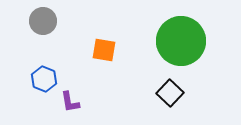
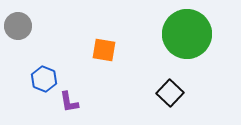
gray circle: moved 25 px left, 5 px down
green circle: moved 6 px right, 7 px up
purple L-shape: moved 1 px left
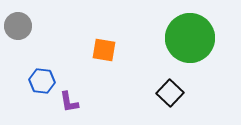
green circle: moved 3 px right, 4 px down
blue hexagon: moved 2 px left, 2 px down; rotated 15 degrees counterclockwise
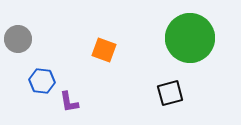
gray circle: moved 13 px down
orange square: rotated 10 degrees clockwise
black square: rotated 32 degrees clockwise
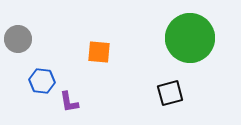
orange square: moved 5 px left, 2 px down; rotated 15 degrees counterclockwise
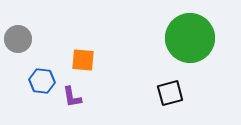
orange square: moved 16 px left, 8 px down
purple L-shape: moved 3 px right, 5 px up
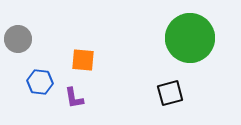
blue hexagon: moved 2 px left, 1 px down
purple L-shape: moved 2 px right, 1 px down
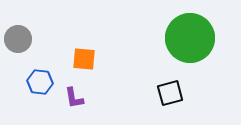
orange square: moved 1 px right, 1 px up
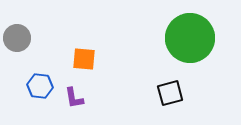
gray circle: moved 1 px left, 1 px up
blue hexagon: moved 4 px down
